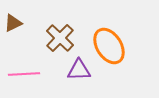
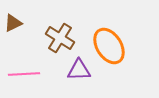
brown cross: rotated 12 degrees counterclockwise
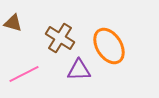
brown triangle: rotated 42 degrees clockwise
pink line: rotated 24 degrees counterclockwise
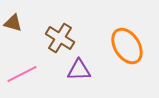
orange ellipse: moved 18 px right
pink line: moved 2 px left
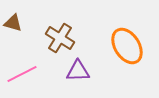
purple triangle: moved 1 px left, 1 px down
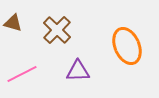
brown cross: moved 3 px left, 8 px up; rotated 12 degrees clockwise
orange ellipse: rotated 9 degrees clockwise
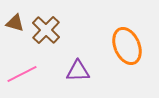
brown triangle: moved 2 px right
brown cross: moved 11 px left
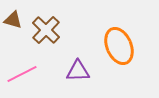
brown triangle: moved 2 px left, 3 px up
orange ellipse: moved 8 px left
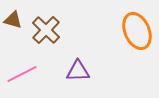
orange ellipse: moved 18 px right, 15 px up
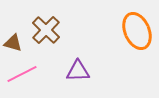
brown triangle: moved 23 px down
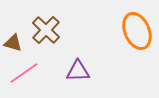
pink line: moved 2 px right, 1 px up; rotated 8 degrees counterclockwise
